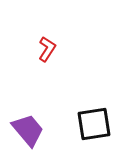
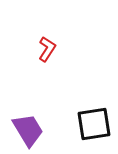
purple trapezoid: rotated 9 degrees clockwise
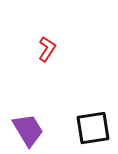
black square: moved 1 px left, 4 px down
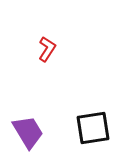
purple trapezoid: moved 2 px down
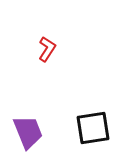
purple trapezoid: rotated 9 degrees clockwise
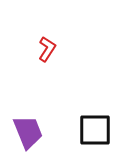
black square: moved 2 px right, 2 px down; rotated 9 degrees clockwise
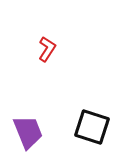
black square: moved 3 px left, 3 px up; rotated 18 degrees clockwise
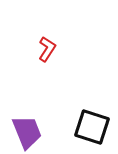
purple trapezoid: moved 1 px left
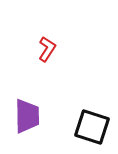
purple trapezoid: moved 16 px up; rotated 21 degrees clockwise
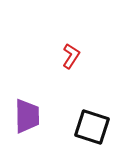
red L-shape: moved 24 px right, 7 px down
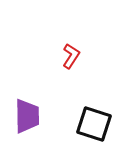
black square: moved 2 px right, 3 px up
